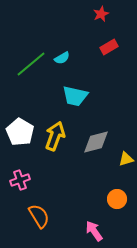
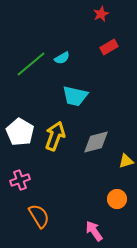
yellow triangle: moved 2 px down
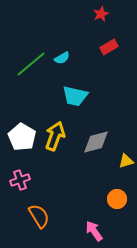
white pentagon: moved 2 px right, 5 px down
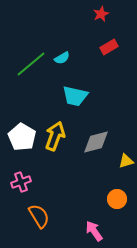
pink cross: moved 1 px right, 2 px down
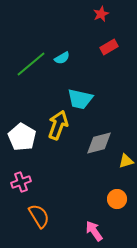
cyan trapezoid: moved 5 px right, 3 px down
yellow arrow: moved 3 px right, 11 px up
gray diamond: moved 3 px right, 1 px down
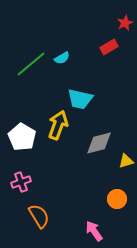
red star: moved 24 px right, 9 px down
